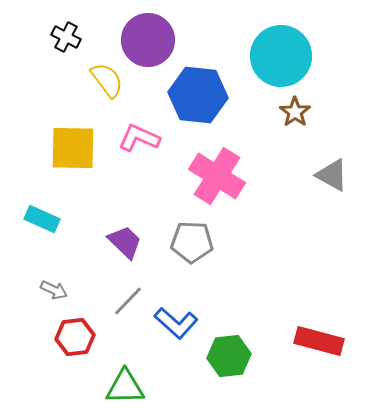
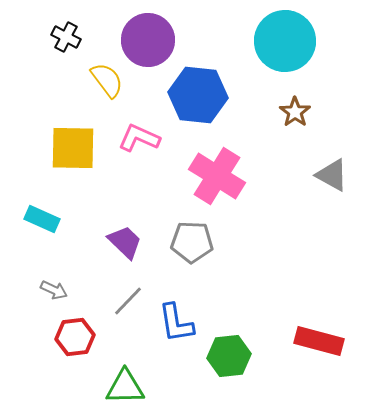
cyan circle: moved 4 px right, 15 px up
blue L-shape: rotated 39 degrees clockwise
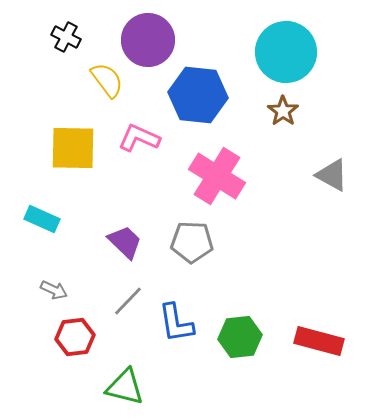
cyan circle: moved 1 px right, 11 px down
brown star: moved 12 px left, 1 px up
green hexagon: moved 11 px right, 19 px up
green triangle: rotated 15 degrees clockwise
